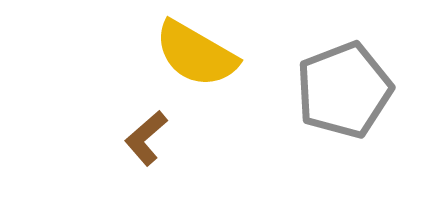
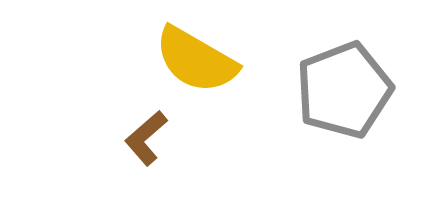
yellow semicircle: moved 6 px down
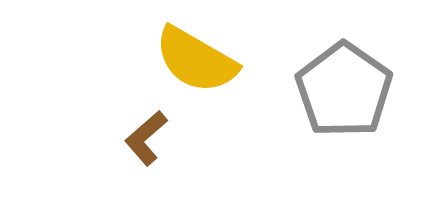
gray pentagon: rotated 16 degrees counterclockwise
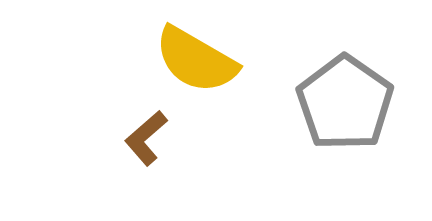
gray pentagon: moved 1 px right, 13 px down
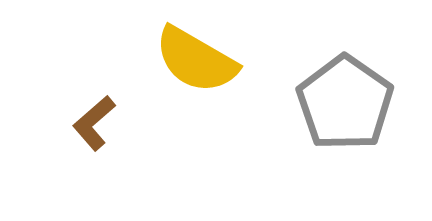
brown L-shape: moved 52 px left, 15 px up
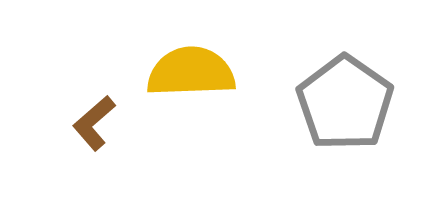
yellow semicircle: moved 5 px left, 12 px down; rotated 148 degrees clockwise
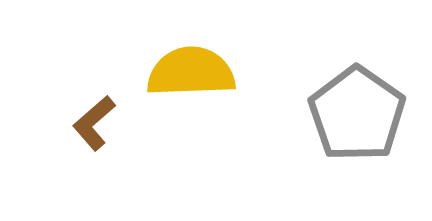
gray pentagon: moved 12 px right, 11 px down
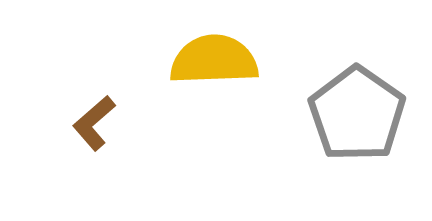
yellow semicircle: moved 23 px right, 12 px up
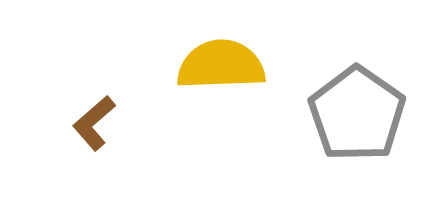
yellow semicircle: moved 7 px right, 5 px down
